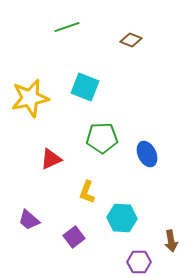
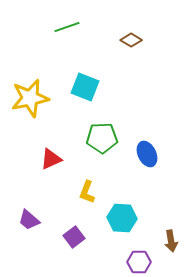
brown diamond: rotated 10 degrees clockwise
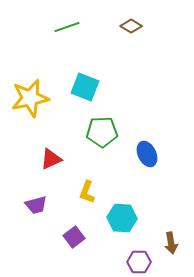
brown diamond: moved 14 px up
green pentagon: moved 6 px up
purple trapezoid: moved 7 px right, 15 px up; rotated 55 degrees counterclockwise
brown arrow: moved 2 px down
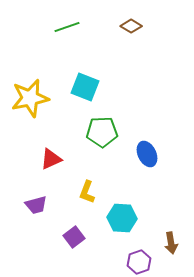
purple hexagon: rotated 20 degrees counterclockwise
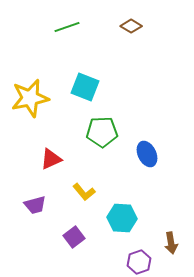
yellow L-shape: moved 3 px left; rotated 60 degrees counterclockwise
purple trapezoid: moved 1 px left
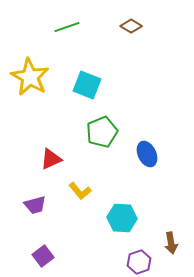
cyan square: moved 2 px right, 2 px up
yellow star: moved 21 px up; rotated 30 degrees counterclockwise
green pentagon: rotated 20 degrees counterclockwise
yellow L-shape: moved 4 px left, 1 px up
purple square: moved 31 px left, 19 px down
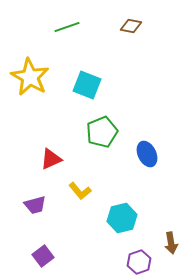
brown diamond: rotated 20 degrees counterclockwise
cyan hexagon: rotated 16 degrees counterclockwise
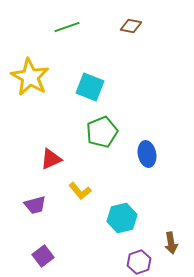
cyan square: moved 3 px right, 2 px down
blue ellipse: rotated 15 degrees clockwise
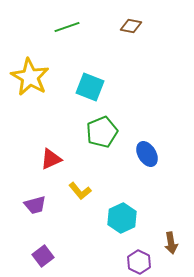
blue ellipse: rotated 20 degrees counterclockwise
cyan hexagon: rotated 12 degrees counterclockwise
purple hexagon: rotated 15 degrees counterclockwise
